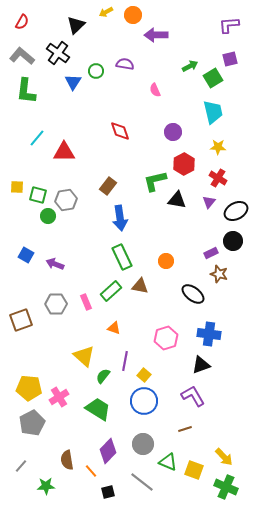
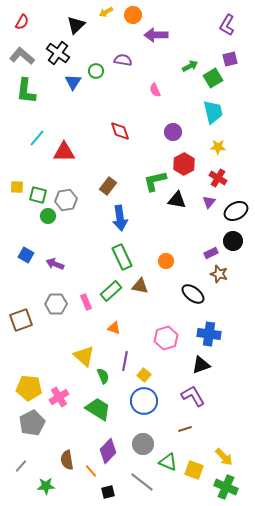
purple L-shape at (229, 25): moved 2 px left; rotated 55 degrees counterclockwise
purple semicircle at (125, 64): moved 2 px left, 4 px up
green semicircle at (103, 376): rotated 119 degrees clockwise
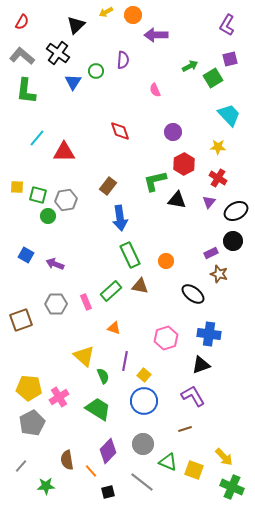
purple semicircle at (123, 60): rotated 84 degrees clockwise
cyan trapezoid at (213, 112): moved 16 px right, 3 px down; rotated 30 degrees counterclockwise
green rectangle at (122, 257): moved 8 px right, 2 px up
green cross at (226, 487): moved 6 px right
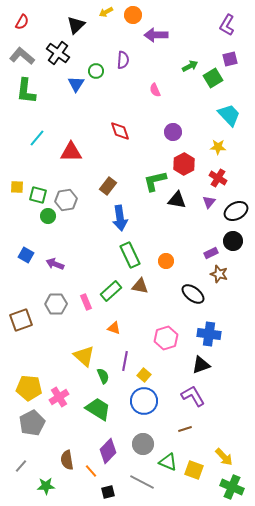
blue triangle at (73, 82): moved 3 px right, 2 px down
red triangle at (64, 152): moved 7 px right
gray line at (142, 482): rotated 10 degrees counterclockwise
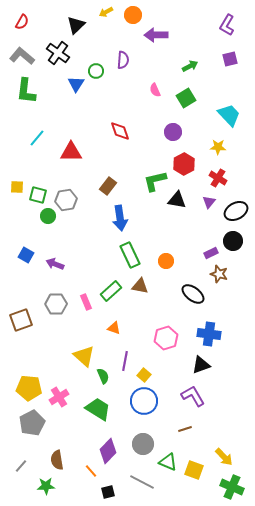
green square at (213, 78): moved 27 px left, 20 px down
brown semicircle at (67, 460): moved 10 px left
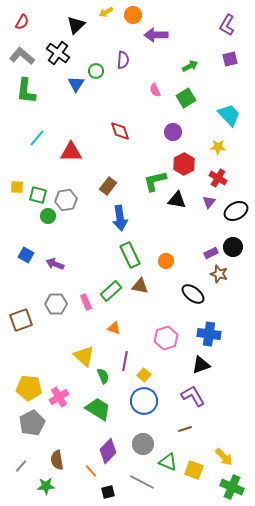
black circle at (233, 241): moved 6 px down
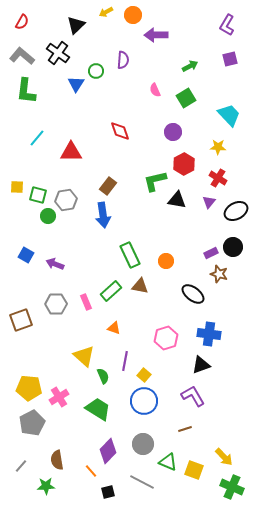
blue arrow at (120, 218): moved 17 px left, 3 px up
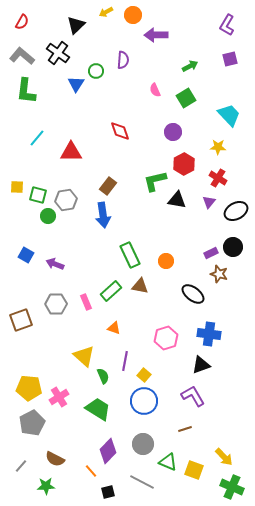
brown semicircle at (57, 460): moved 2 px left, 1 px up; rotated 54 degrees counterclockwise
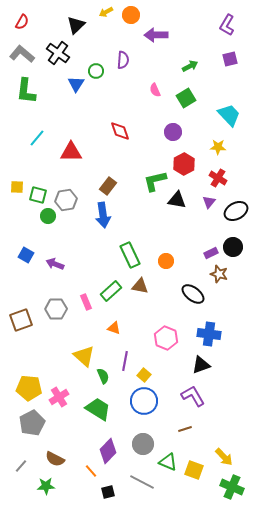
orange circle at (133, 15): moved 2 px left
gray L-shape at (22, 56): moved 2 px up
gray hexagon at (56, 304): moved 5 px down
pink hexagon at (166, 338): rotated 20 degrees counterclockwise
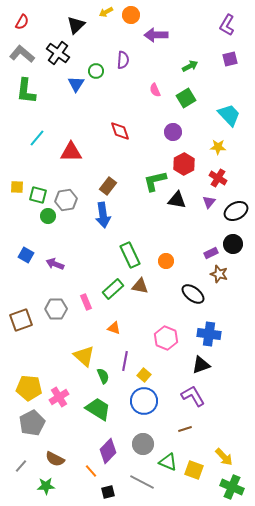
black circle at (233, 247): moved 3 px up
green rectangle at (111, 291): moved 2 px right, 2 px up
